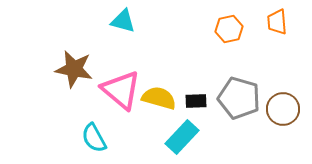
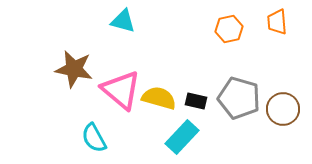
black rectangle: rotated 15 degrees clockwise
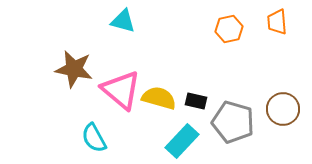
gray pentagon: moved 6 px left, 24 px down
cyan rectangle: moved 4 px down
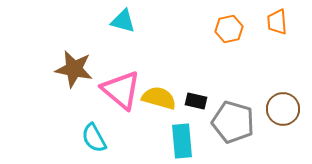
cyan rectangle: rotated 48 degrees counterclockwise
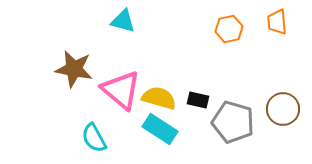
black rectangle: moved 2 px right, 1 px up
cyan rectangle: moved 22 px left, 12 px up; rotated 52 degrees counterclockwise
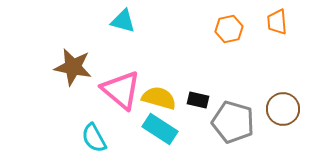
brown star: moved 1 px left, 2 px up
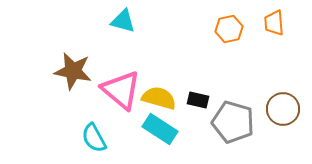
orange trapezoid: moved 3 px left, 1 px down
brown star: moved 4 px down
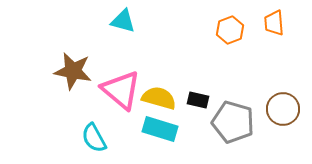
orange hexagon: moved 1 px right, 1 px down; rotated 8 degrees counterclockwise
cyan rectangle: rotated 16 degrees counterclockwise
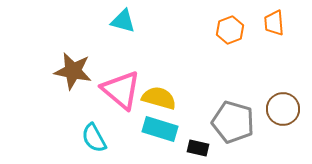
black rectangle: moved 48 px down
